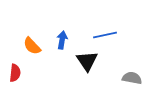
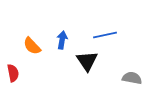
red semicircle: moved 2 px left; rotated 18 degrees counterclockwise
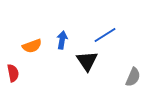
blue line: rotated 20 degrees counterclockwise
orange semicircle: rotated 66 degrees counterclockwise
gray semicircle: moved 1 px right, 1 px up; rotated 102 degrees clockwise
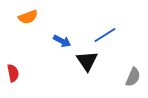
blue arrow: moved 1 px down; rotated 108 degrees clockwise
orange semicircle: moved 4 px left, 29 px up
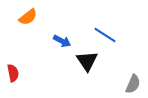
orange semicircle: rotated 18 degrees counterclockwise
blue line: rotated 65 degrees clockwise
gray semicircle: moved 7 px down
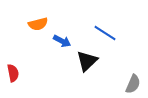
orange semicircle: moved 10 px right, 7 px down; rotated 24 degrees clockwise
blue line: moved 2 px up
black triangle: rotated 20 degrees clockwise
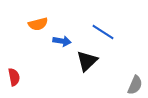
blue line: moved 2 px left, 1 px up
blue arrow: rotated 18 degrees counterclockwise
red semicircle: moved 1 px right, 4 px down
gray semicircle: moved 2 px right, 1 px down
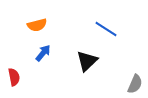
orange semicircle: moved 1 px left, 1 px down
blue line: moved 3 px right, 3 px up
blue arrow: moved 19 px left, 12 px down; rotated 60 degrees counterclockwise
gray semicircle: moved 1 px up
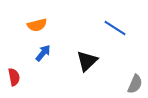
blue line: moved 9 px right, 1 px up
